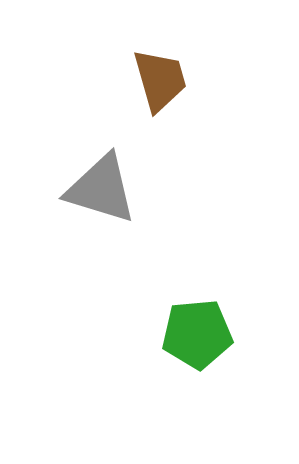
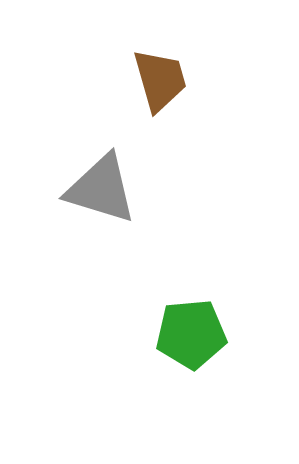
green pentagon: moved 6 px left
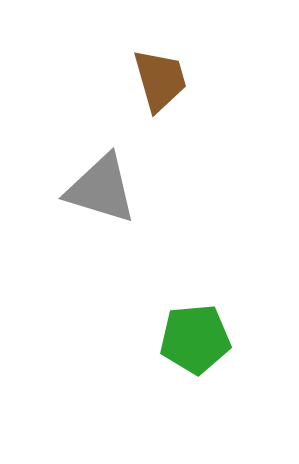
green pentagon: moved 4 px right, 5 px down
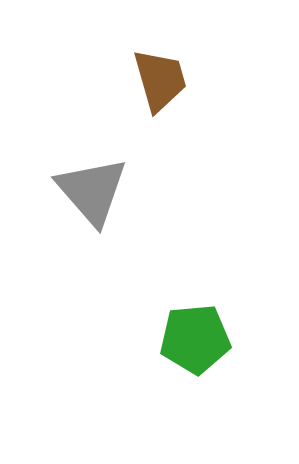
gray triangle: moved 9 px left, 2 px down; rotated 32 degrees clockwise
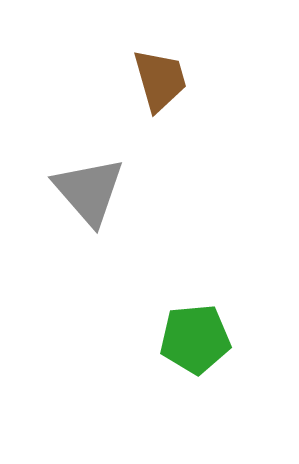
gray triangle: moved 3 px left
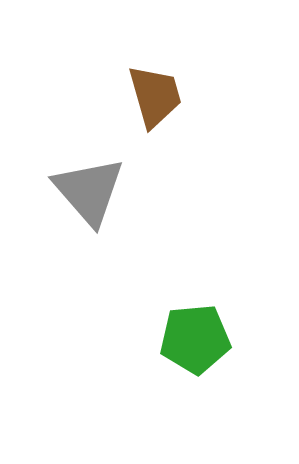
brown trapezoid: moved 5 px left, 16 px down
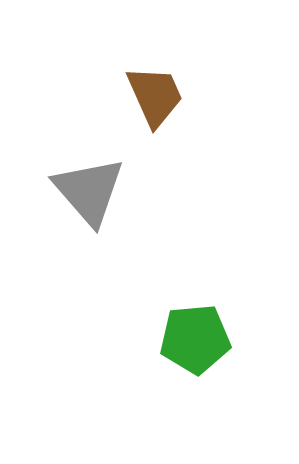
brown trapezoid: rotated 8 degrees counterclockwise
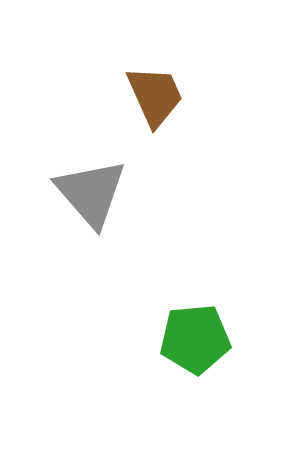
gray triangle: moved 2 px right, 2 px down
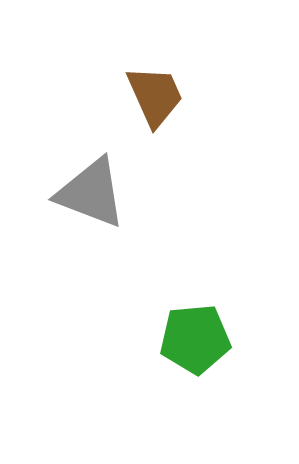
gray triangle: rotated 28 degrees counterclockwise
